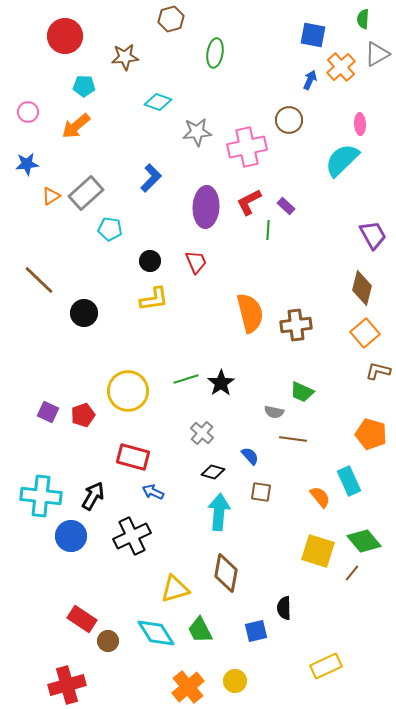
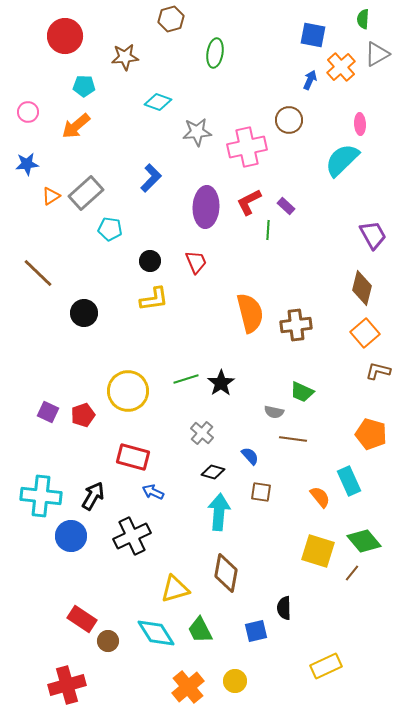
brown line at (39, 280): moved 1 px left, 7 px up
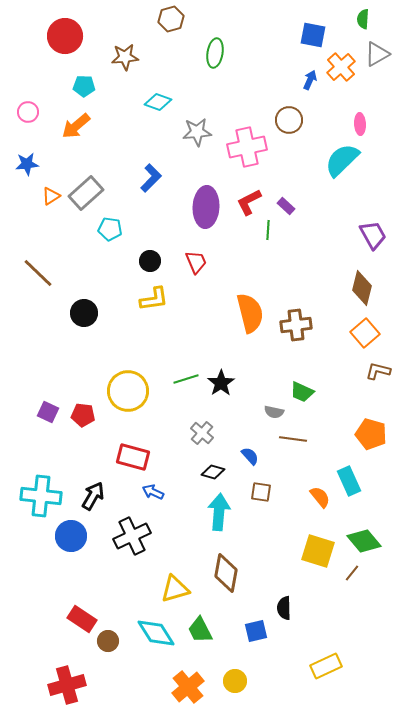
red pentagon at (83, 415): rotated 25 degrees clockwise
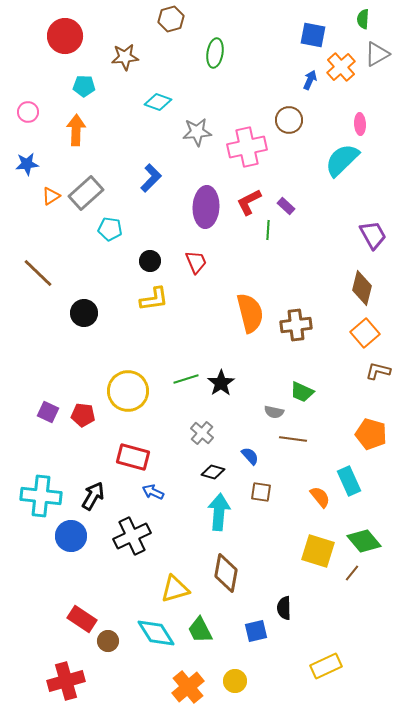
orange arrow at (76, 126): moved 4 px down; rotated 132 degrees clockwise
red cross at (67, 685): moved 1 px left, 4 px up
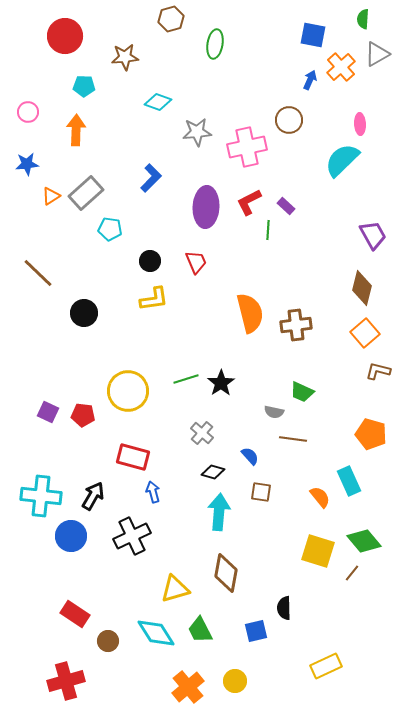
green ellipse at (215, 53): moved 9 px up
blue arrow at (153, 492): rotated 50 degrees clockwise
red rectangle at (82, 619): moved 7 px left, 5 px up
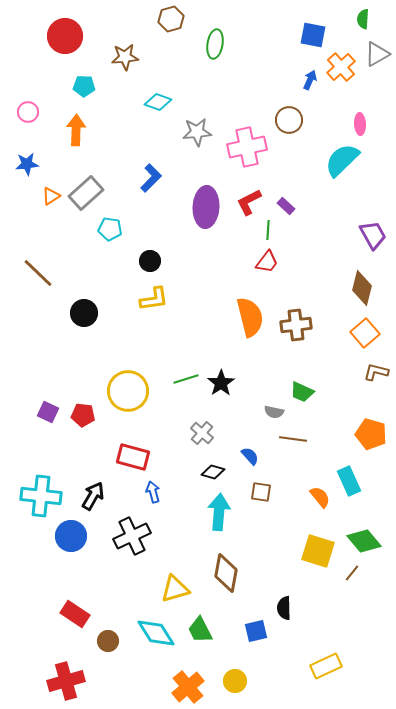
red trapezoid at (196, 262): moved 71 px right; rotated 60 degrees clockwise
orange semicircle at (250, 313): moved 4 px down
brown L-shape at (378, 371): moved 2 px left, 1 px down
